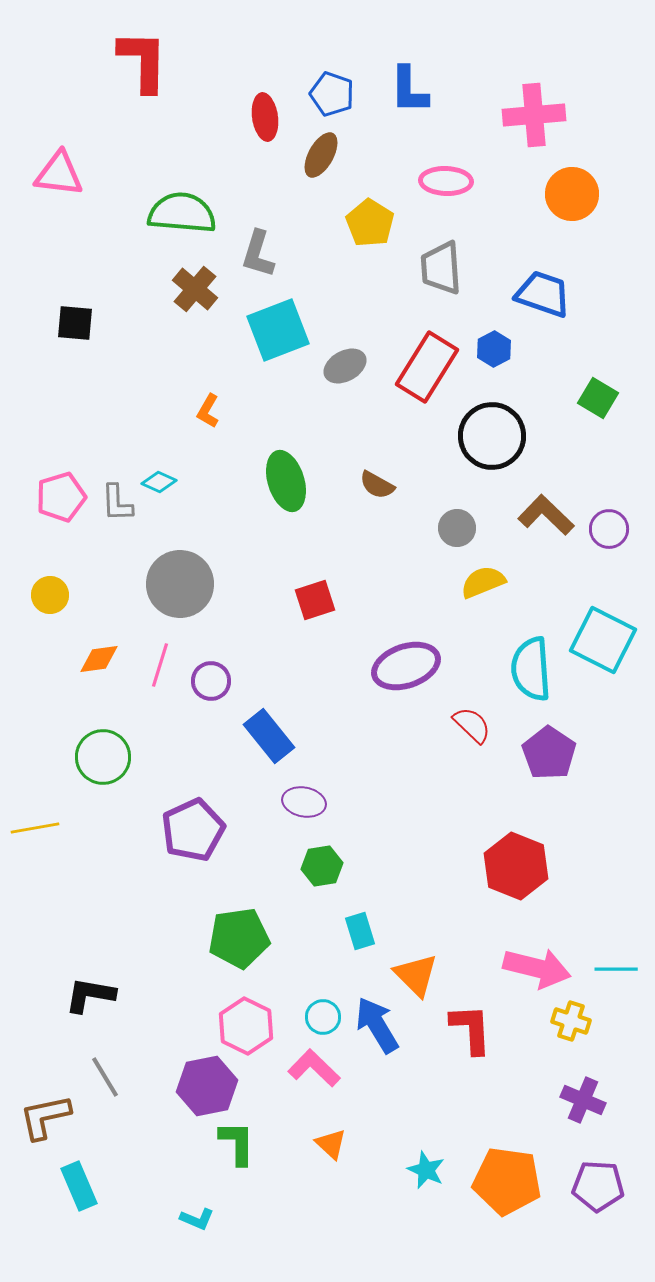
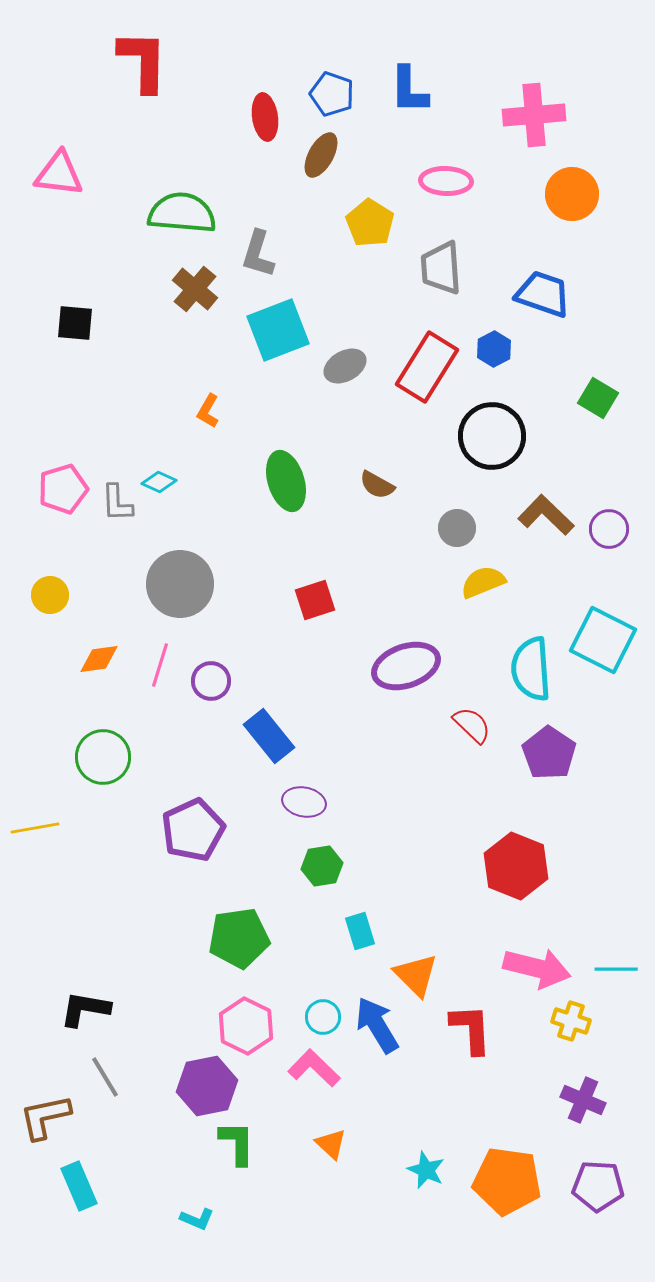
pink pentagon at (61, 497): moved 2 px right, 8 px up
black L-shape at (90, 995): moved 5 px left, 14 px down
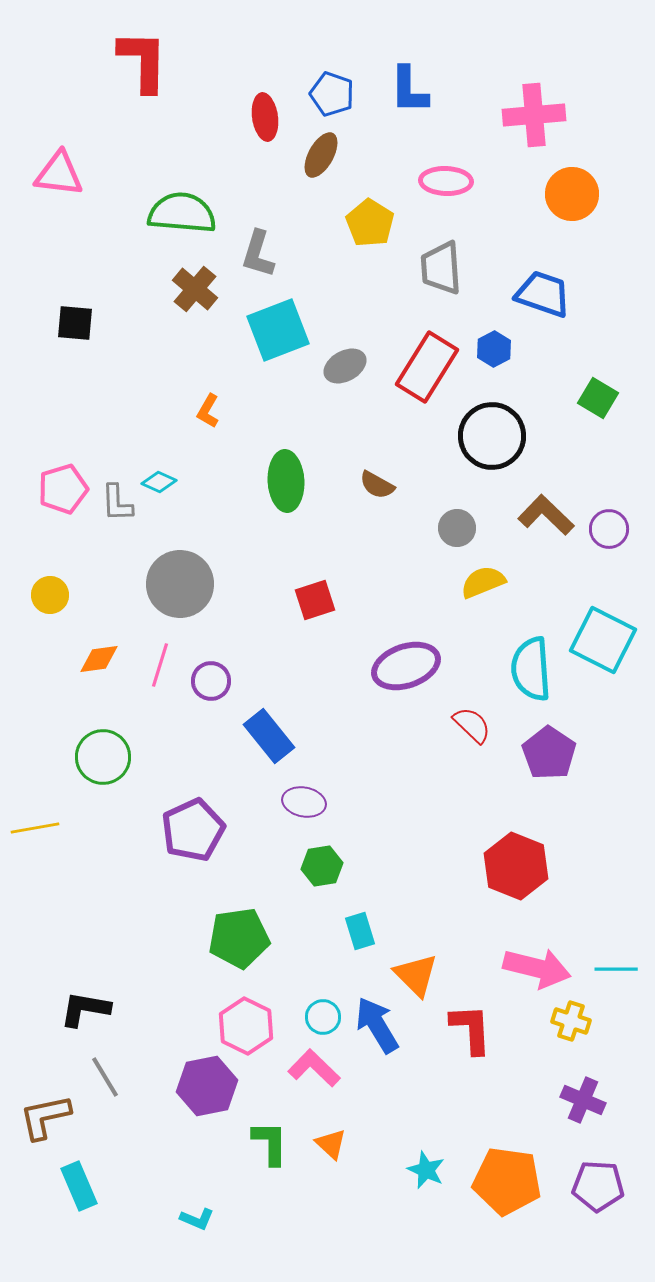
green ellipse at (286, 481): rotated 14 degrees clockwise
green L-shape at (237, 1143): moved 33 px right
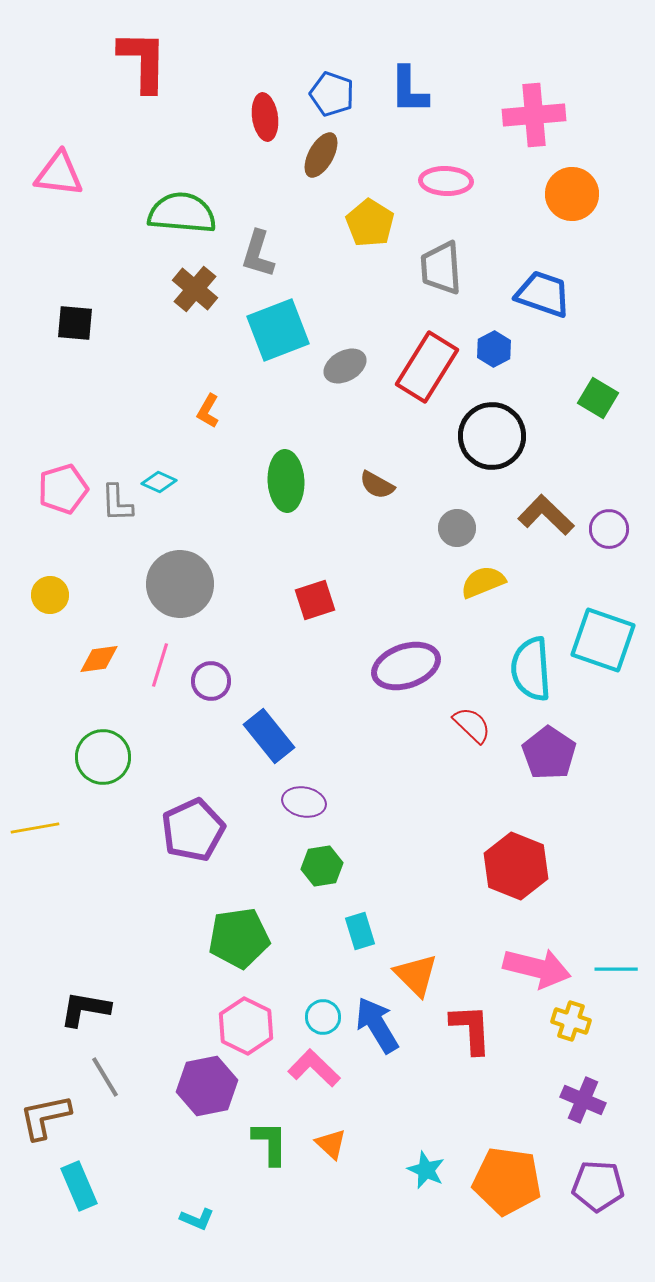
cyan square at (603, 640): rotated 8 degrees counterclockwise
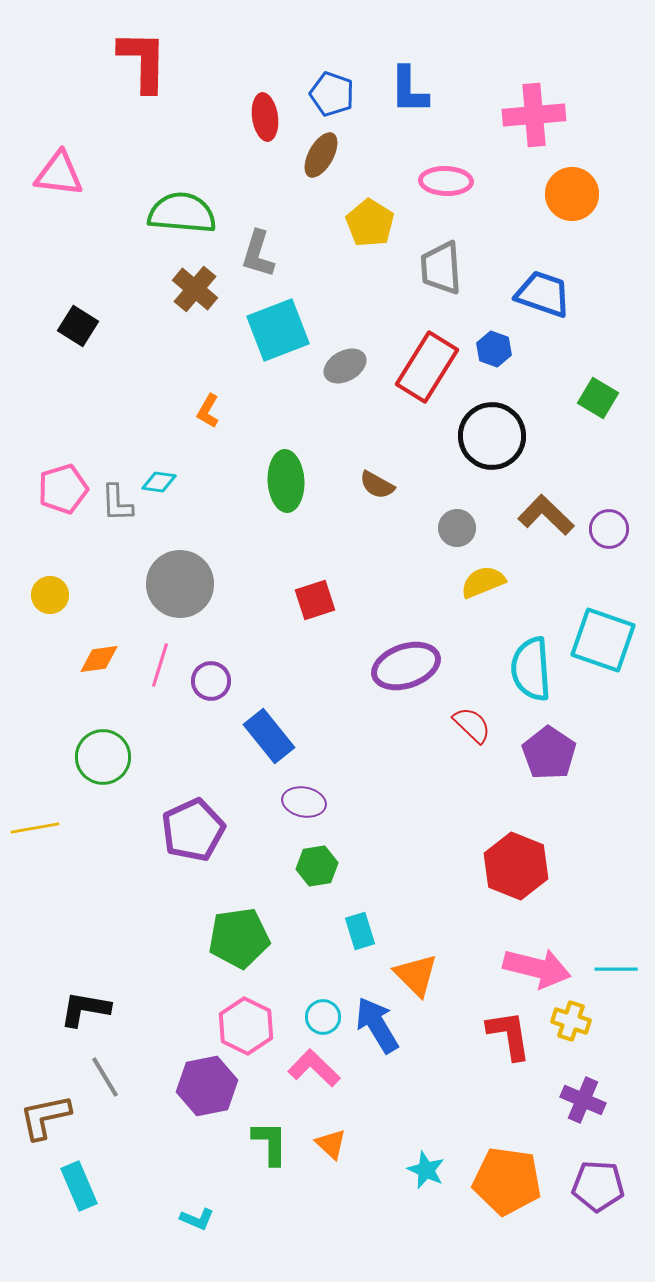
black square at (75, 323): moved 3 px right, 3 px down; rotated 27 degrees clockwise
blue hexagon at (494, 349): rotated 12 degrees counterclockwise
cyan diamond at (159, 482): rotated 16 degrees counterclockwise
green hexagon at (322, 866): moved 5 px left
red L-shape at (471, 1029): moved 38 px right, 6 px down; rotated 6 degrees counterclockwise
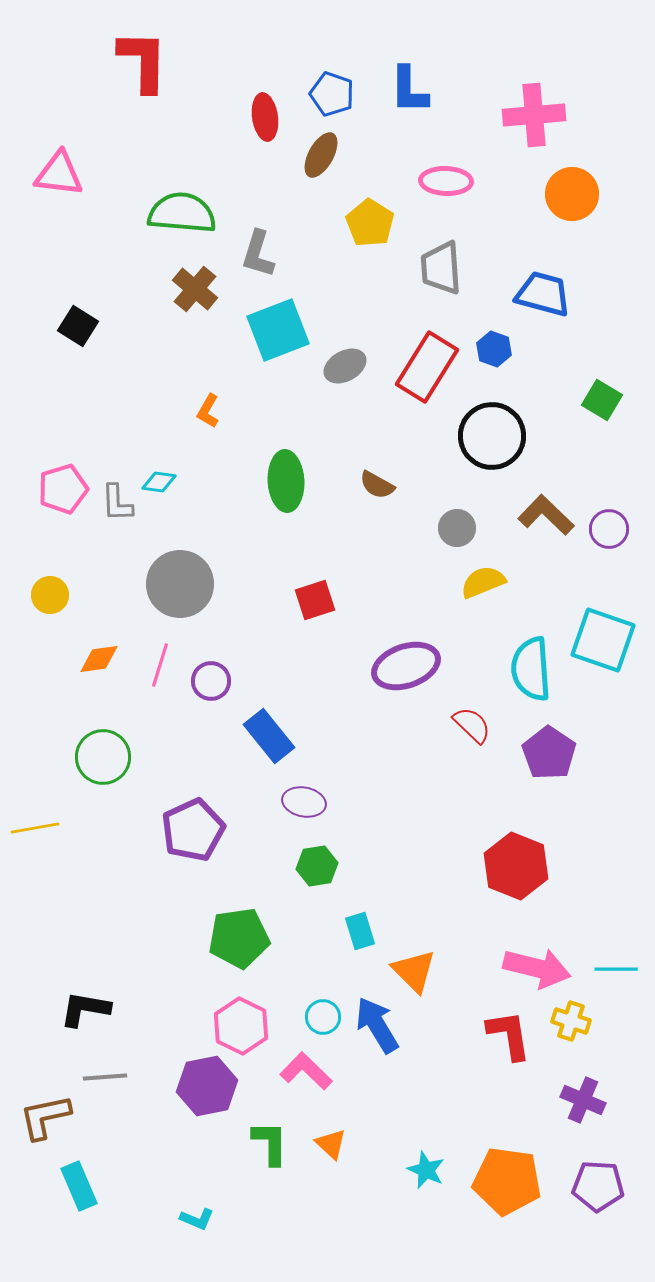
blue trapezoid at (543, 294): rotated 4 degrees counterclockwise
green square at (598, 398): moved 4 px right, 2 px down
orange triangle at (416, 975): moved 2 px left, 4 px up
pink hexagon at (246, 1026): moved 5 px left
pink L-shape at (314, 1068): moved 8 px left, 3 px down
gray line at (105, 1077): rotated 63 degrees counterclockwise
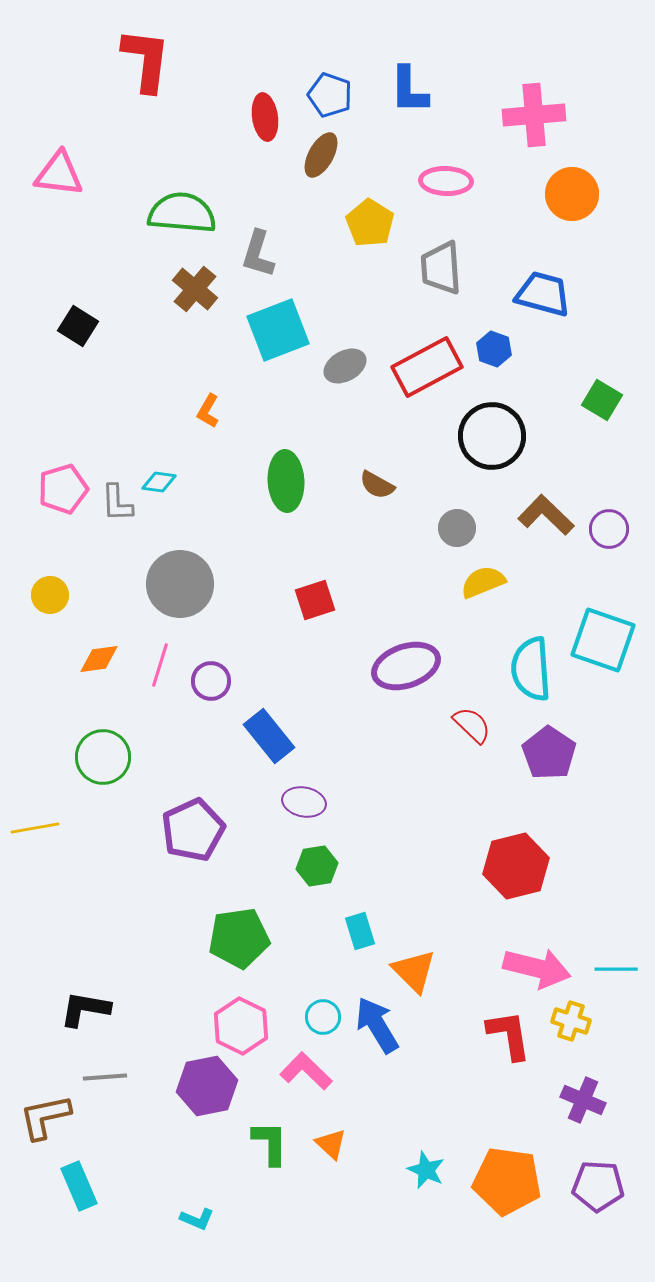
red L-shape at (143, 61): moved 3 px right, 1 px up; rotated 6 degrees clockwise
blue pentagon at (332, 94): moved 2 px left, 1 px down
red rectangle at (427, 367): rotated 30 degrees clockwise
red hexagon at (516, 866): rotated 24 degrees clockwise
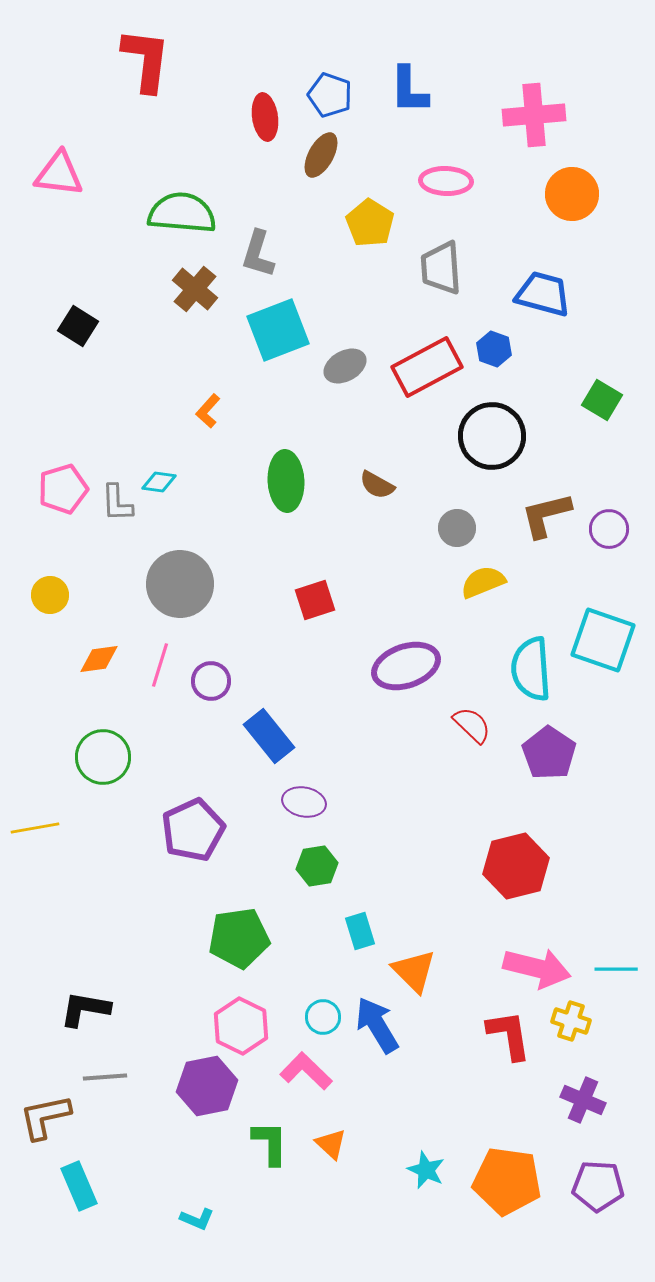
orange L-shape at (208, 411): rotated 12 degrees clockwise
brown L-shape at (546, 515): rotated 58 degrees counterclockwise
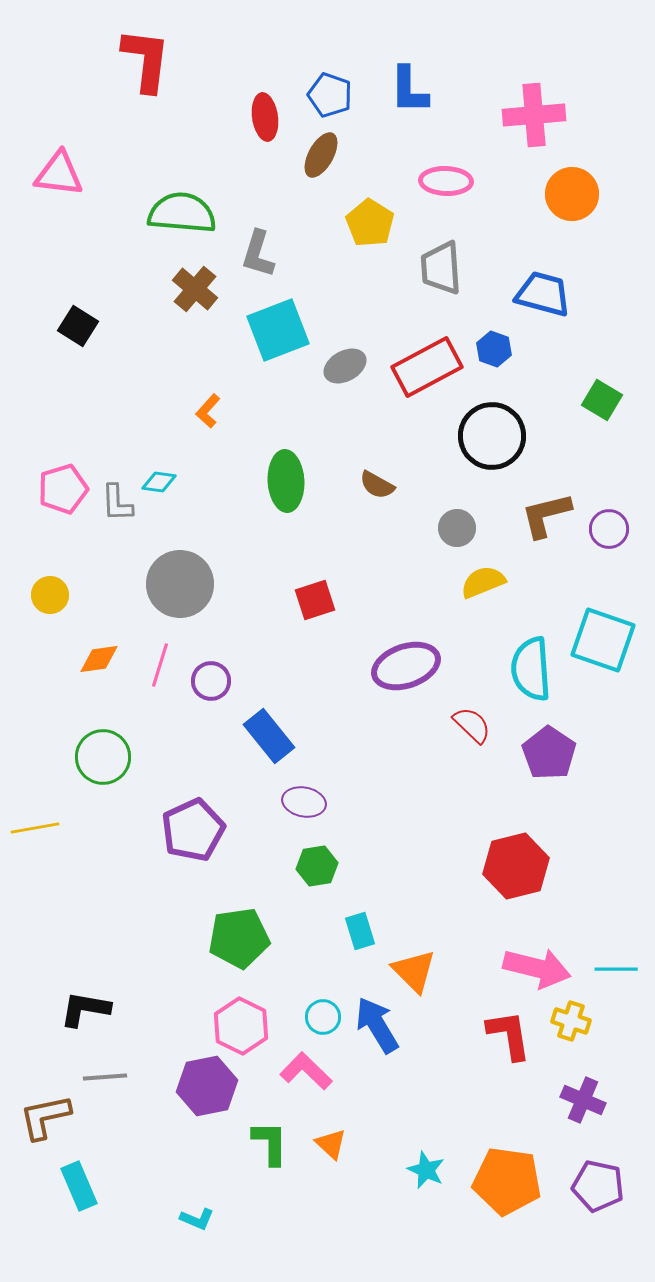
purple pentagon at (598, 1186): rotated 9 degrees clockwise
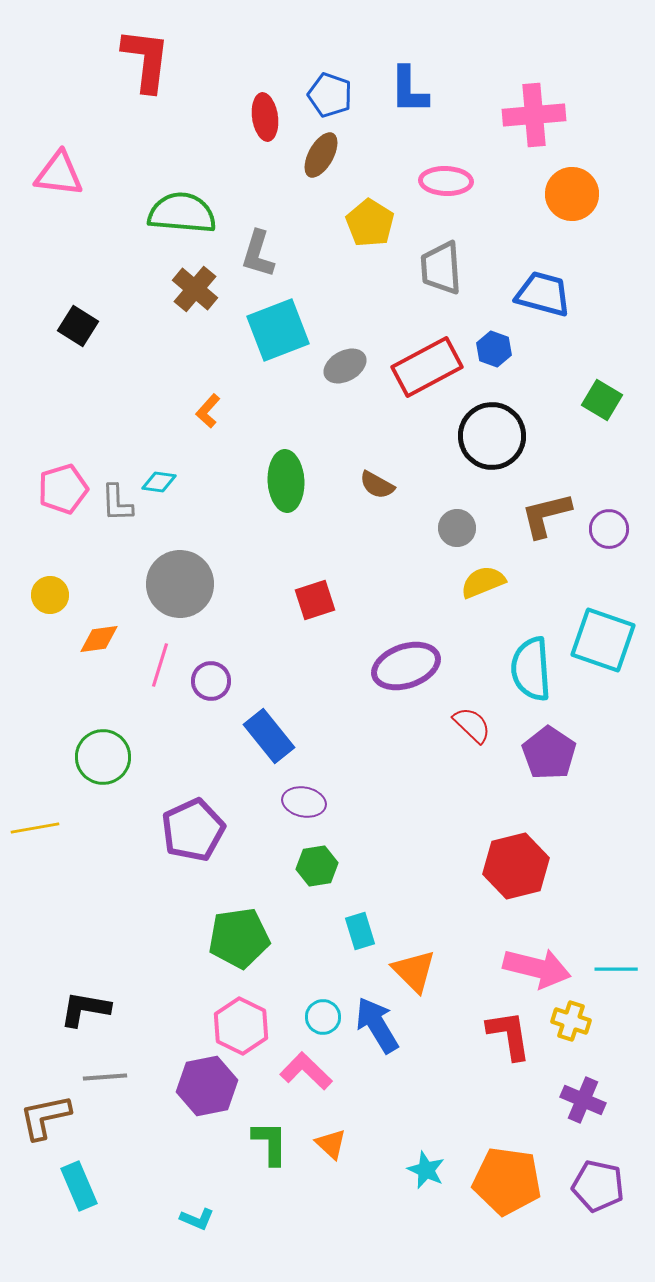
orange diamond at (99, 659): moved 20 px up
